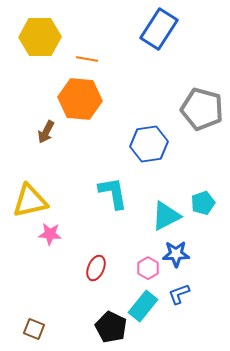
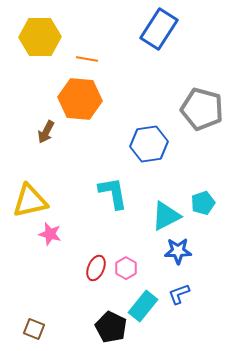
pink star: rotated 10 degrees clockwise
blue star: moved 2 px right, 3 px up
pink hexagon: moved 22 px left
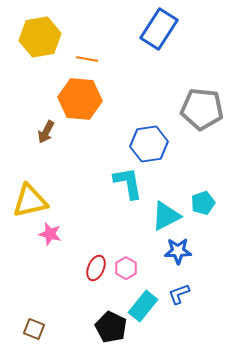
yellow hexagon: rotated 9 degrees counterclockwise
gray pentagon: rotated 9 degrees counterclockwise
cyan L-shape: moved 15 px right, 10 px up
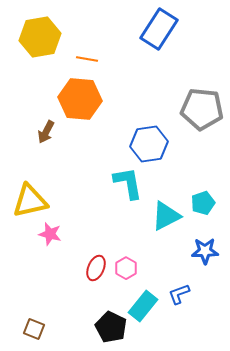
blue star: moved 27 px right
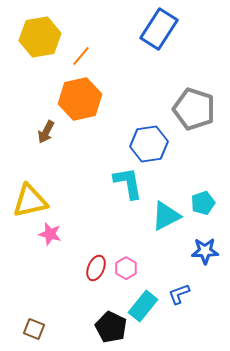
orange line: moved 6 px left, 3 px up; rotated 60 degrees counterclockwise
orange hexagon: rotated 18 degrees counterclockwise
gray pentagon: moved 8 px left; rotated 12 degrees clockwise
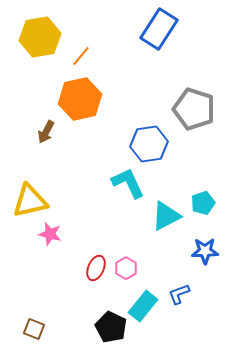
cyan L-shape: rotated 15 degrees counterclockwise
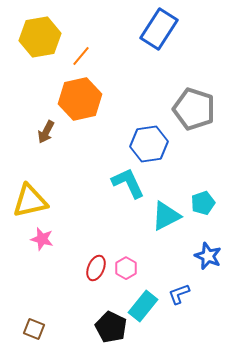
pink star: moved 8 px left, 5 px down
blue star: moved 3 px right, 5 px down; rotated 24 degrees clockwise
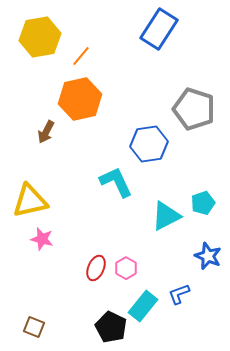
cyan L-shape: moved 12 px left, 1 px up
brown square: moved 2 px up
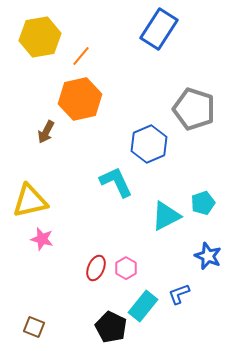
blue hexagon: rotated 15 degrees counterclockwise
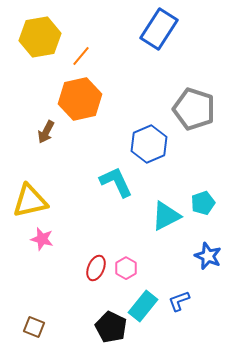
blue L-shape: moved 7 px down
